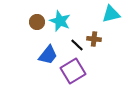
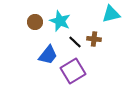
brown circle: moved 2 px left
black line: moved 2 px left, 3 px up
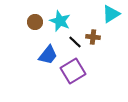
cyan triangle: rotated 18 degrees counterclockwise
brown cross: moved 1 px left, 2 px up
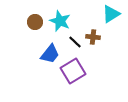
blue trapezoid: moved 2 px right, 1 px up
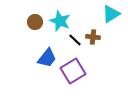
black line: moved 2 px up
blue trapezoid: moved 3 px left, 4 px down
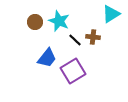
cyan star: moved 1 px left
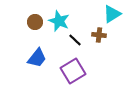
cyan triangle: moved 1 px right
brown cross: moved 6 px right, 2 px up
blue trapezoid: moved 10 px left
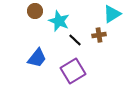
brown circle: moved 11 px up
brown cross: rotated 16 degrees counterclockwise
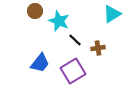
brown cross: moved 1 px left, 13 px down
blue trapezoid: moved 3 px right, 5 px down
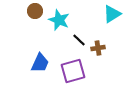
cyan star: moved 1 px up
black line: moved 4 px right
blue trapezoid: rotated 15 degrees counterclockwise
purple square: rotated 15 degrees clockwise
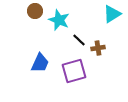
purple square: moved 1 px right
